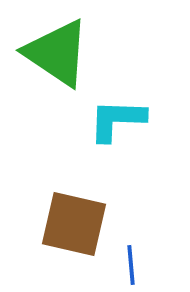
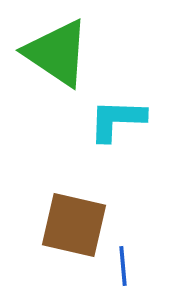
brown square: moved 1 px down
blue line: moved 8 px left, 1 px down
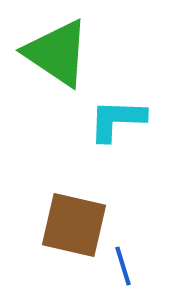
blue line: rotated 12 degrees counterclockwise
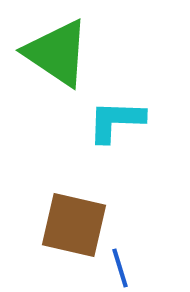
cyan L-shape: moved 1 px left, 1 px down
blue line: moved 3 px left, 2 px down
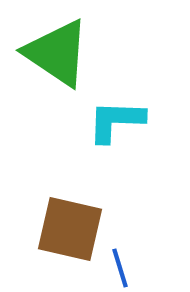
brown square: moved 4 px left, 4 px down
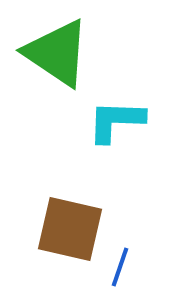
blue line: moved 1 px up; rotated 36 degrees clockwise
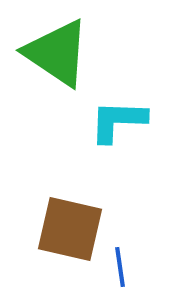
cyan L-shape: moved 2 px right
blue line: rotated 27 degrees counterclockwise
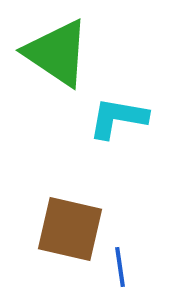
cyan L-shape: moved 3 px up; rotated 8 degrees clockwise
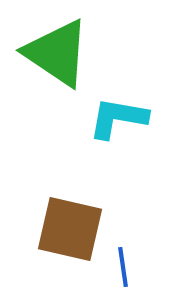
blue line: moved 3 px right
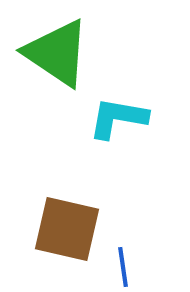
brown square: moved 3 px left
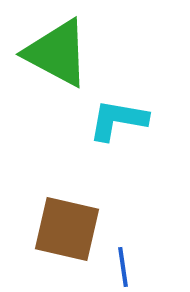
green triangle: rotated 6 degrees counterclockwise
cyan L-shape: moved 2 px down
